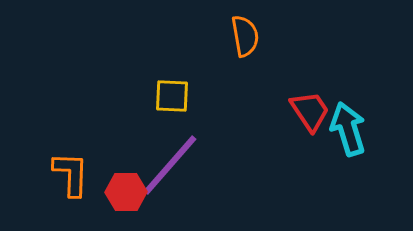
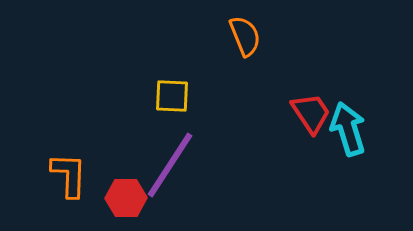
orange semicircle: rotated 12 degrees counterclockwise
red trapezoid: moved 1 px right, 2 px down
purple line: rotated 8 degrees counterclockwise
orange L-shape: moved 2 px left, 1 px down
red hexagon: moved 6 px down
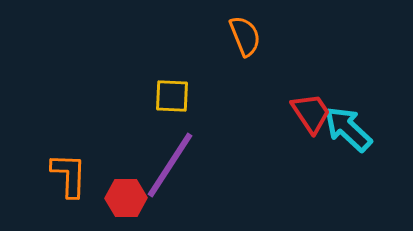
cyan arrow: rotated 30 degrees counterclockwise
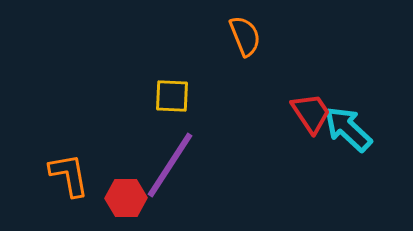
orange L-shape: rotated 12 degrees counterclockwise
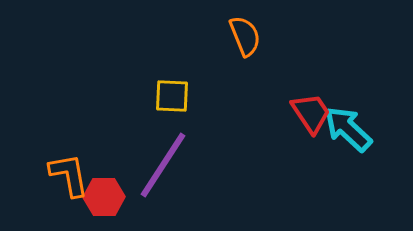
purple line: moved 7 px left
red hexagon: moved 22 px left, 1 px up
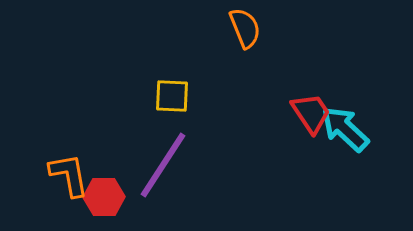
orange semicircle: moved 8 px up
cyan arrow: moved 3 px left
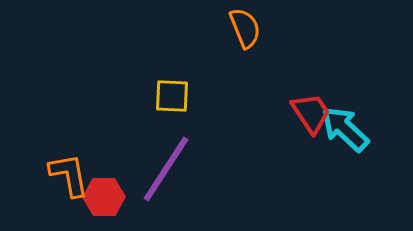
purple line: moved 3 px right, 4 px down
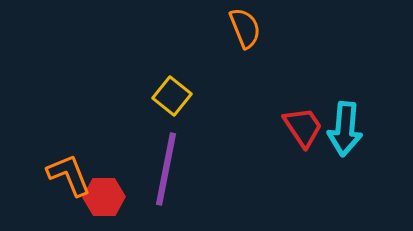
yellow square: rotated 36 degrees clockwise
red trapezoid: moved 8 px left, 14 px down
cyan arrow: rotated 128 degrees counterclockwise
purple line: rotated 22 degrees counterclockwise
orange L-shape: rotated 12 degrees counterclockwise
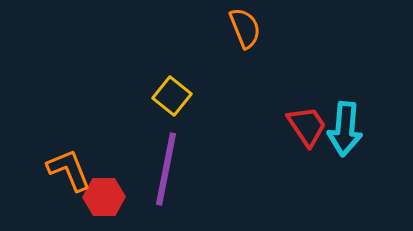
red trapezoid: moved 4 px right, 1 px up
orange L-shape: moved 5 px up
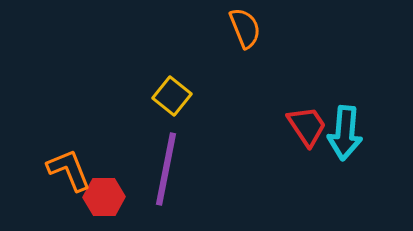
cyan arrow: moved 4 px down
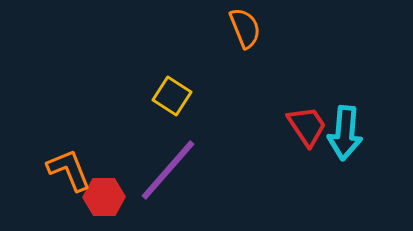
yellow square: rotated 6 degrees counterclockwise
purple line: moved 2 px right, 1 px down; rotated 30 degrees clockwise
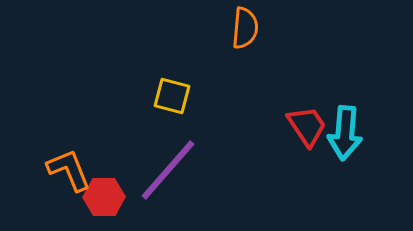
orange semicircle: rotated 27 degrees clockwise
yellow square: rotated 18 degrees counterclockwise
